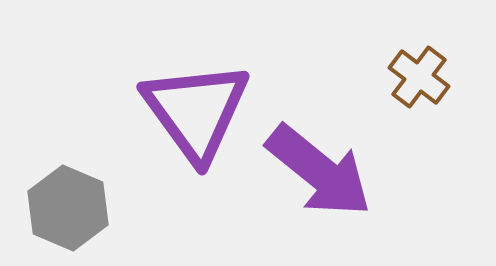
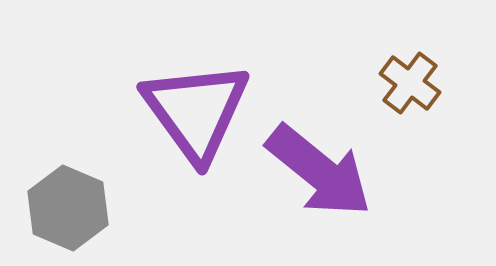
brown cross: moved 9 px left, 6 px down
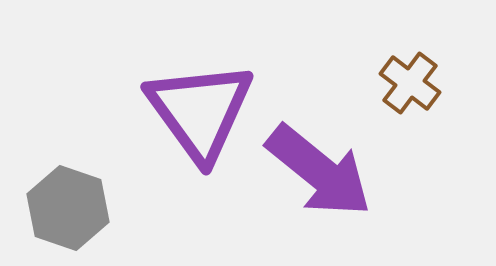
purple triangle: moved 4 px right
gray hexagon: rotated 4 degrees counterclockwise
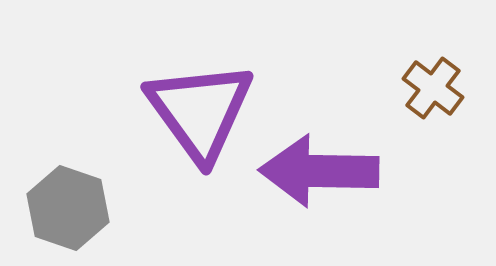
brown cross: moved 23 px right, 5 px down
purple arrow: rotated 142 degrees clockwise
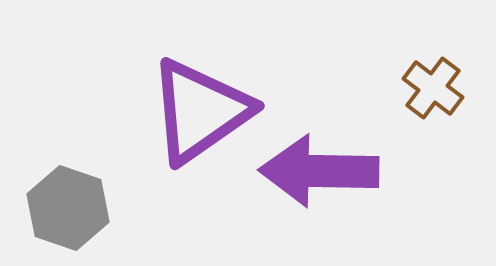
purple triangle: rotated 31 degrees clockwise
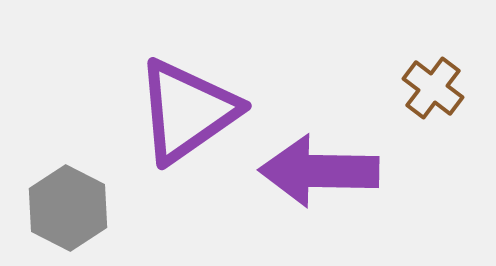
purple triangle: moved 13 px left
gray hexagon: rotated 8 degrees clockwise
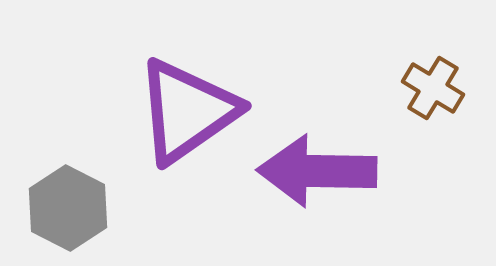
brown cross: rotated 6 degrees counterclockwise
purple arrow: moved 2 px left
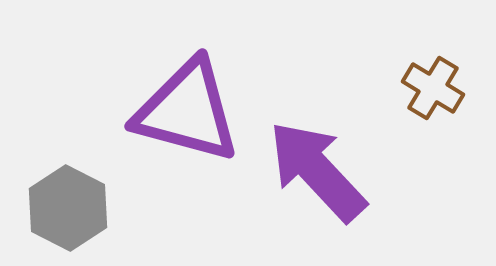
purple triangle: rotated 50 degrees clockwise
purple arrow: rotated 46 degrees clockwise
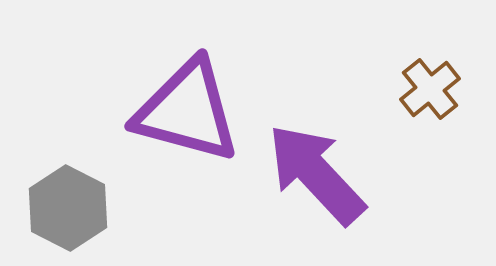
brown cross: moved 3 px left, 1 px down; rotated 20 degrees clockwise
purple arrow: moved 1 px left, 3 px down
